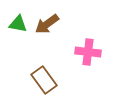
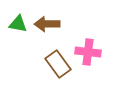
brown arrow: rotated 35 degrees clockwise
brown rectangle: moved 14 px right, 16 px up
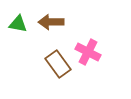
brown arrow: moved 4 px right, 2 px up
pink cross: rotated 20 degrees clockwise
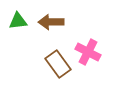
green triangle: moved 3 px up; rotated 18 degrees counterclockwise
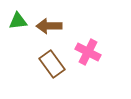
brown arrow: moved 2 px left, 4 px down
brown rectangle: moved 6 px left
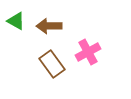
green triangle: moved 2 px left; rotated 36 degrees clockwise
pink cross: rotated 35 degrees clockwise
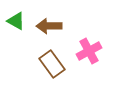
pink cross: moved 1 px right, 1 px up
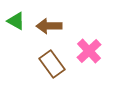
pink cross: rotated 15 degrees counterclockwise
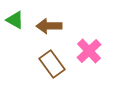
green triangle: moved 1 px left, 1 px up
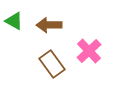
green triangle: moved 1 px left, 1 px down
brown arrow: moved 1 px up
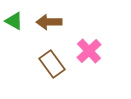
brown arrow: moved 3 px up
